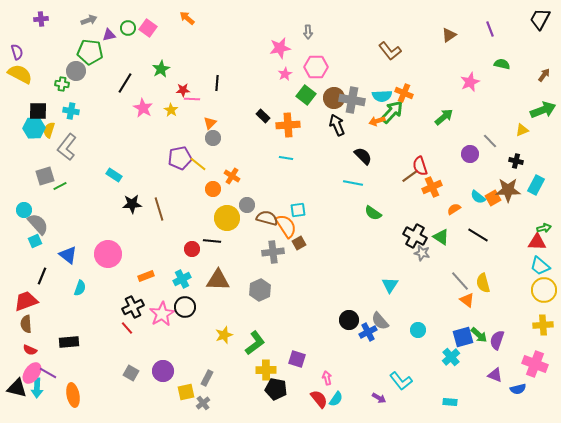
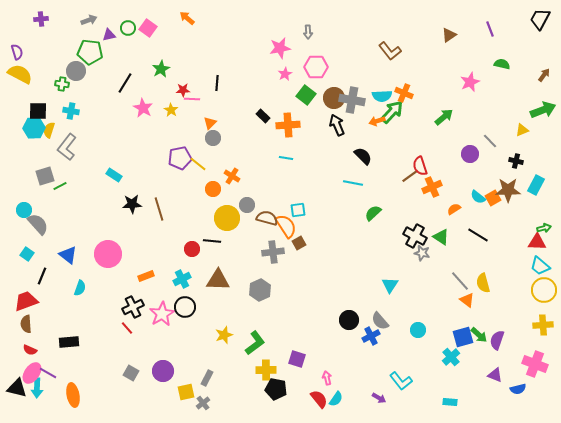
green semicircle at (373, 213): rotated 102 degrees clockwise
cyan square at (35, 241): moved 8 px left, 13 px down; rotated 32 degrees counterclockwise
blue cross at (368, 332): moved 3 px right, 4 px down
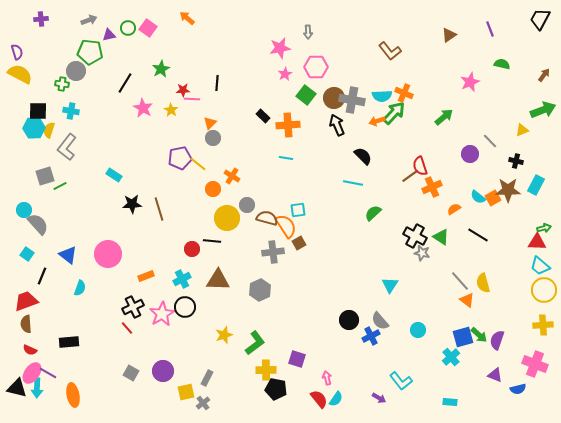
green arrow at (392, 112): moved 2 px right, 1 px down
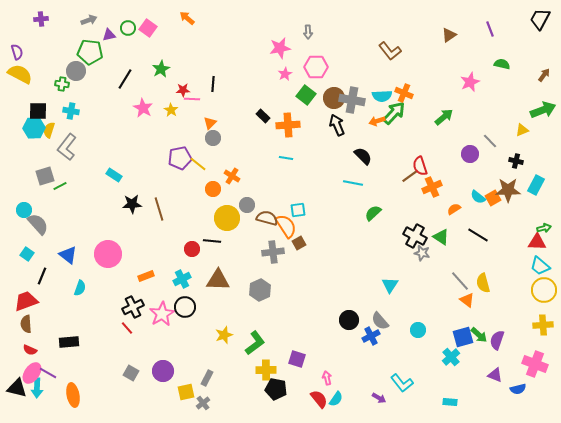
black line at (125, 83): moved 4 px up
black line at (217, 83): moved 4 px left, 1 px down
cyan L-shape at (401, 381): moved 1 px right, 2 px down
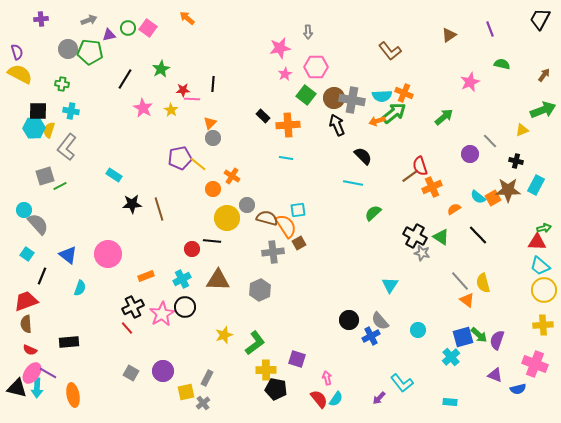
gray circle at (76, 71): moved 8 px left, 22 px up
green arrow at (394, 113): rotated 10 degrees clockwise
black line at (478, 235): rotated 15 degrees clockwise
purple arrow at (379, 398): rotated 104 degrees clockwise
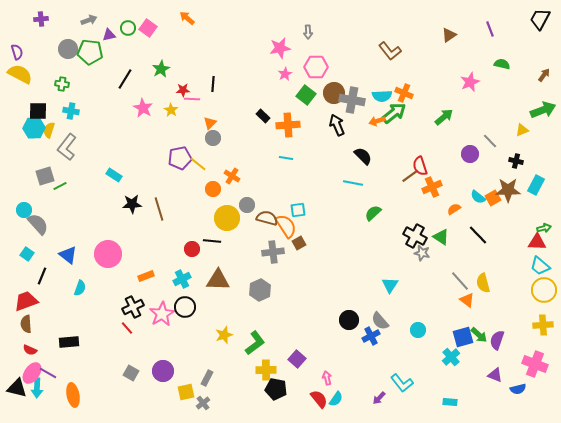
brown circle at (334, 98): moved 5 px up
purple square at (297, 359): rotated 24 degrees clockwise
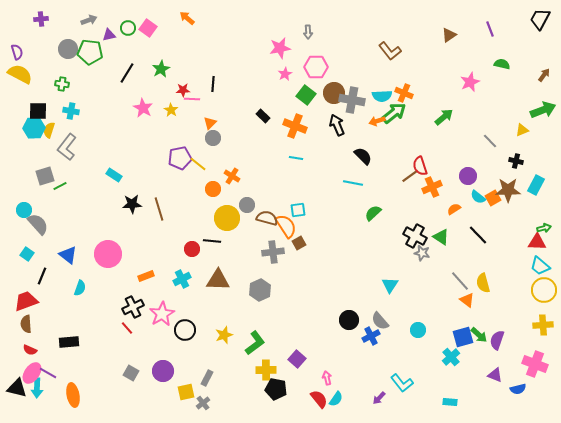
black line at (125, 79): moved 2 px right, 6 px up
orange cross at (288, 125): moved 7 px right, 1 px down; rotated 25 degrees clockwise
purple circle at (470, 154): moved 2 px left, 22 px down
cyan line at (286, 158): moved 10 px right
black circle at (185, 307): moved 23 px down
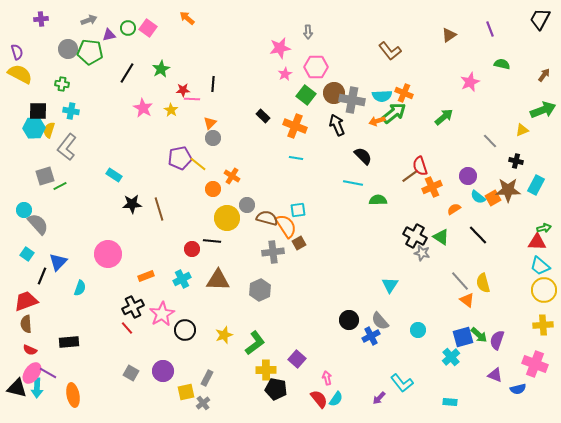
green semicircle at (373, 213): moved 5 px right, 13 px up; rotated 42 degrees clockwise
blue triangle at (68, 255): moved 10 px left, 7 px down; rotated 36 degrees clockwise
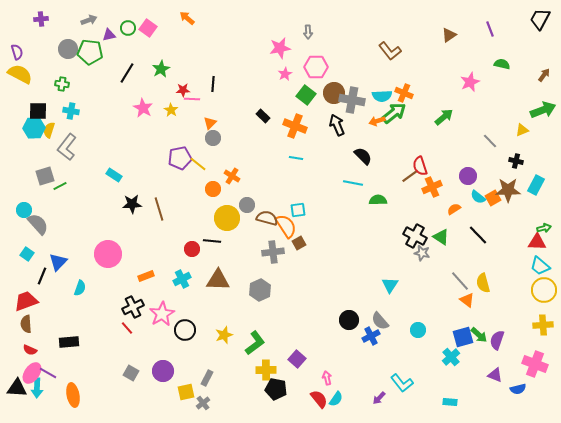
black triangle at (17, 388): rotated 10 degrees counterclockwise
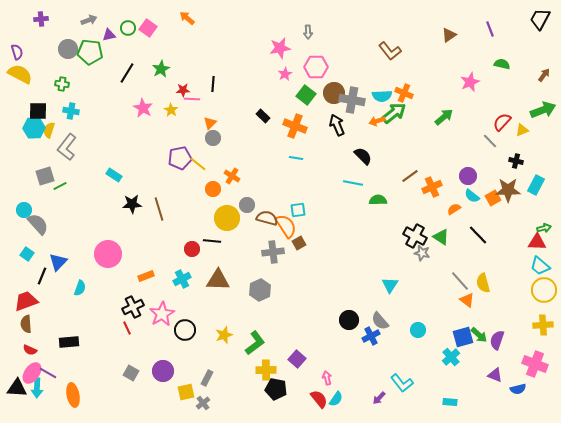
red semicircle at (420, 166): moved 82 px right, 44 px up; rotated 60 degrees clockwise
cyan semicircle at (478, 197): moved 6 px left, 1 px up
red line at (127, 328): rotated 16 degrees clockwise
